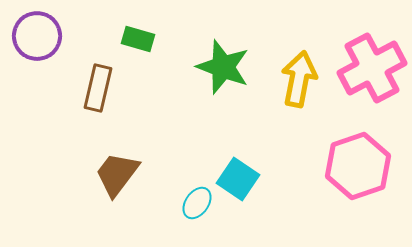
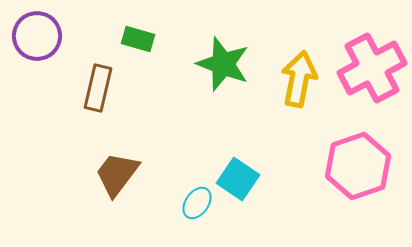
green star: moved 3 px up
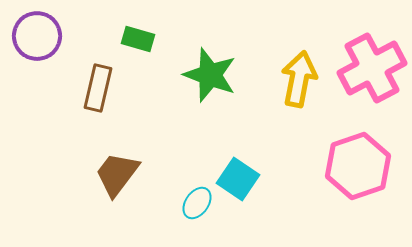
green star: moved 13 px left, 11 px down
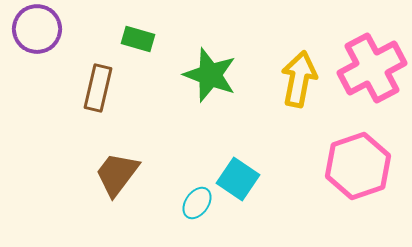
purple circle: moved 7 px up
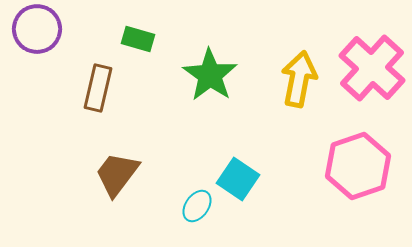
pink cross: rotated 20 degrees counterclockwise
green star: rotated 14 degrees clockwise
cyan ellipse: moved 3 px down
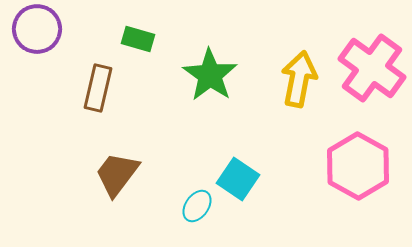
pink cross: rotated 6 degrees counterclockwise
pink hexagon: rotated 12 degrees counterclockwise
